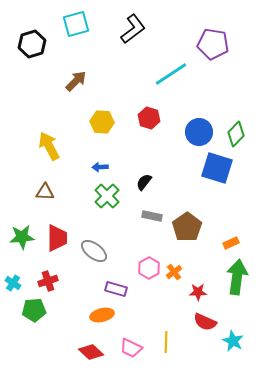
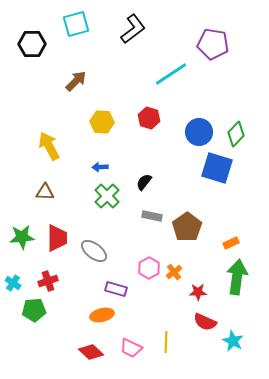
black hexagon: rotated 16 degrees clockwise
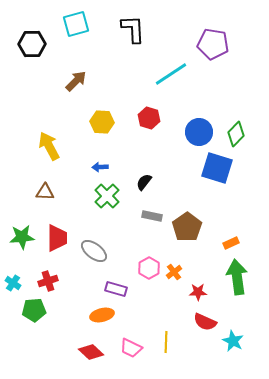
black L-shape: rotated 56 degrees counterclockwise
green arrow: rotated 16 degrees counterclockwise
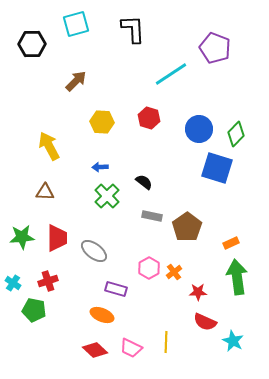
purple pentagon: moved 2 px right, 4 px down; rotated 12 degrees clockwise
blue circle: moved 3 px up
black semicircle: rotated 90 degrees clockwise
green pentagon: rotated 15 degrees clockwise
orange ellipse: rotated 35 degrees clockwise
red diamond: moved 4 px right, 2 px up
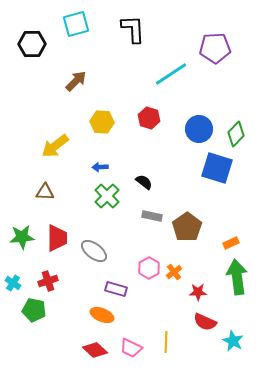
purple pentagon: rotated 24 degrees counterclockwise
yellow arrow: moved 6 px right; rotated 100 degrees counterclockwise
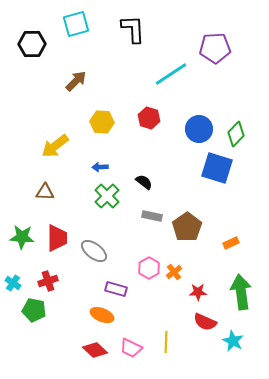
green star: rotated 10 degrees clockwise
green arrow: moved 4 px right, 15 px down
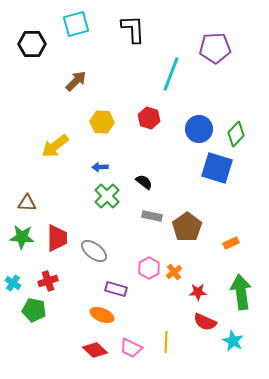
cyan line: rotated 36 degrees counterclockwise
brown triangle: moved 18 px left, 11 px down
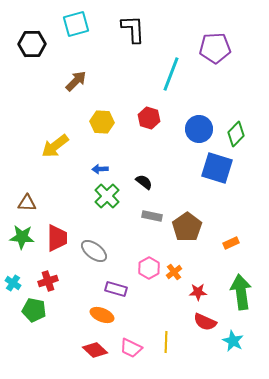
blue arrow: moved 2 px down
